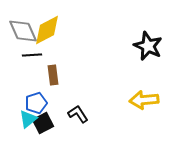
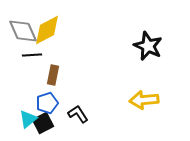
brown rectangle: rotated 18 degrees clockwise
blue pentagon: moved 11 px right
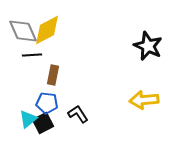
blue pentagon: rotated 25 degrees clockwise
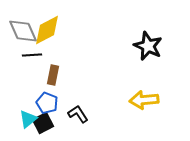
blue pentagon: rotated 15 degrees clockwise
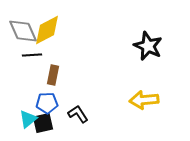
blue pentagon: rotated 25 degrees counterclockwise
black square: rotated 15 degrees clockwise
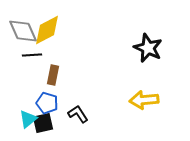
black star: moved 2 px down
blue pentagon: rotated 20 degrees clockwise
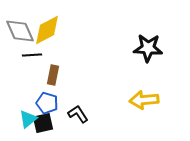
gray diamond: moved 3 px left
black star: rotated 20 degrees counterclockwise
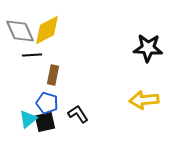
black square: moved 2 px right, 1 px up
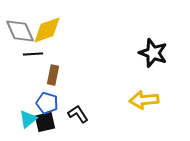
yellow diamond: rotated 8 degrees clockwise
black star: moved 5 px right, 5 px down; rotated 16 degrees clockwise
black line: moved 1 px right, 1 px up
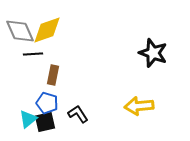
yellow arrow: moved 5 px left, 6 px down
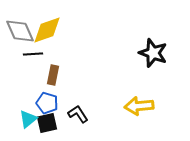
black square: moved 2 px right, 1 px down
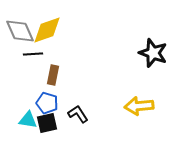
cyan triangle: moved 1 px down; rotated 48 degrees clockwise
